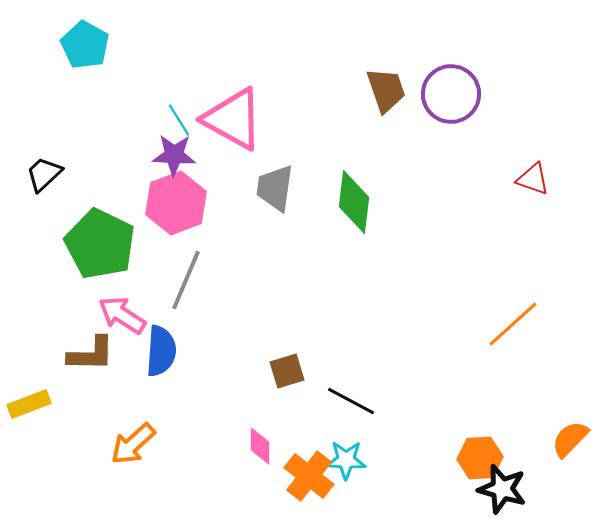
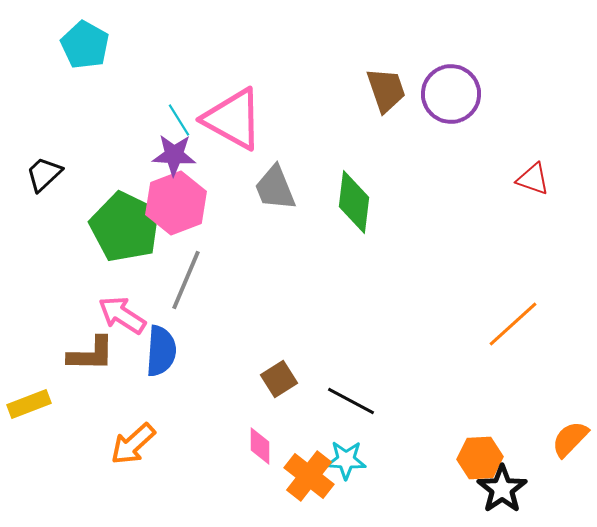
gray trapezoid: rotated 30 degrees counterclockwise
green pentagon: moved 25 px right, 17 px up
brown square: moved 8 px left, 8 px down; rotated 15 degrees counterclockwise
black star: rotated 21 degrees clockwise
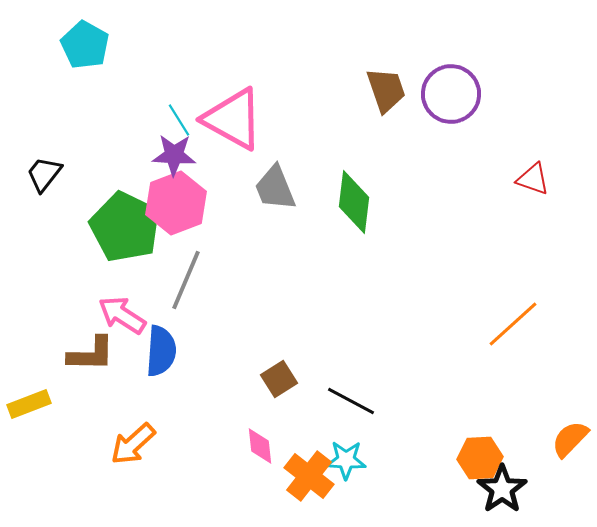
black trapezoid: rotated 9 degrees counterclockwise
pink diamond: rotated 6 degrees counterclockwise
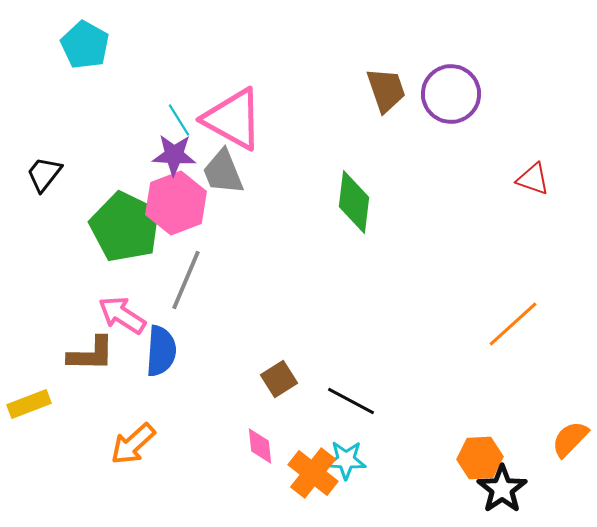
gray trapezoid: moved 52 px left, 16 px up
orange cross: moved 4 px right, 3 px up
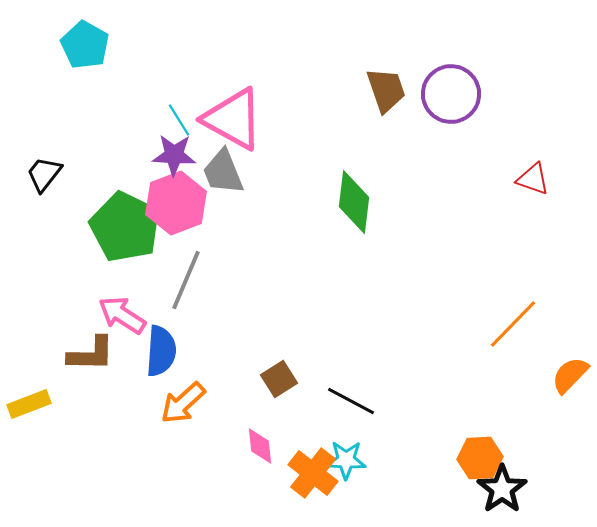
orange line: rotated 4 degrees counterclockwise
orange semicircle: moved 64 px up
orange arrow: moved 50 px right, 41 px up
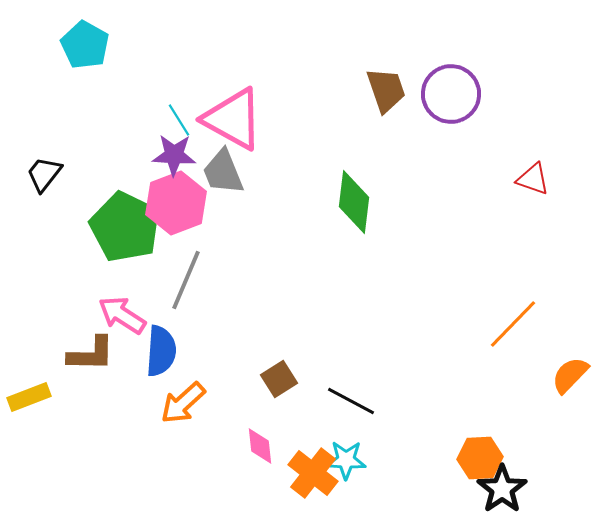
yellow rectangle: moved 7 px up
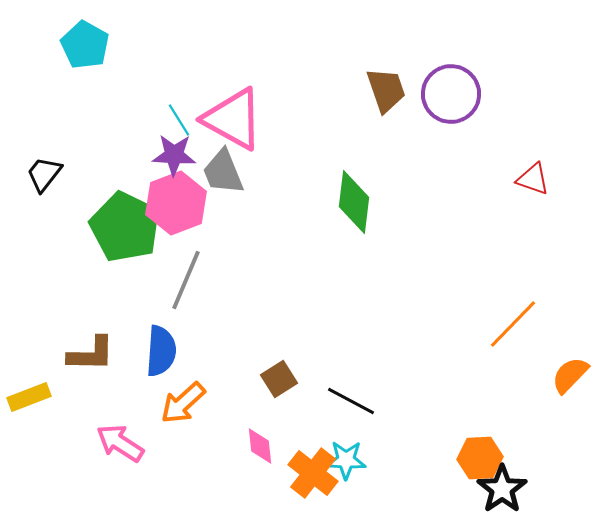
pink arrow: moved 2 px left, 128 px down
